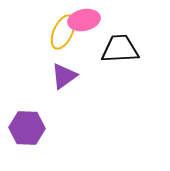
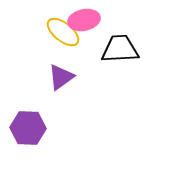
yellow ellipse: rotated 76 degrees counterclockwise
purple triangle: moved 3 px left, 1 px down
purple hexagon: moved 1 px right
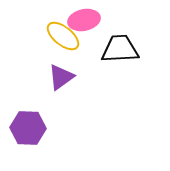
yellow ellipse: moved 4 px down
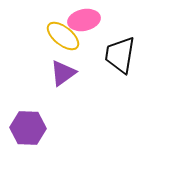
black trapezoid: moved 6 px down; rotated 78 degrees counterclockwise
purple triangle: moved 2 px right, 4 px up
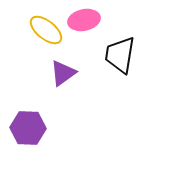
yellow ellipse: moved 17 px left, 6 px up
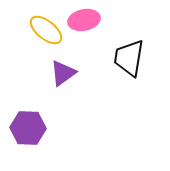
black trapezoid: moved 9 px right, 3 px down
